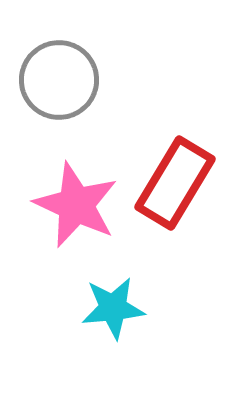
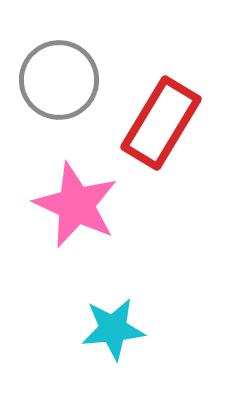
red rectangle: moved 14 px left, 60 px up
cyan star: moved 21 px down
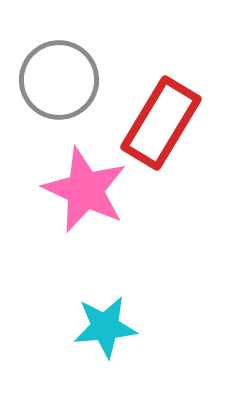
pink star: moved 9 px right, 15 px up
cyan star: moved 8 px left, 2 px up
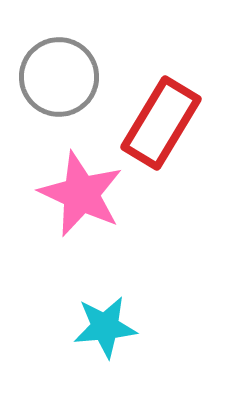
gray circle: moved 3 px up
pink star: moved 4 px left, 4 px down
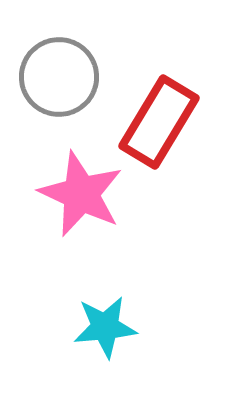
red rectangle: moved 2 px left, 1 px up
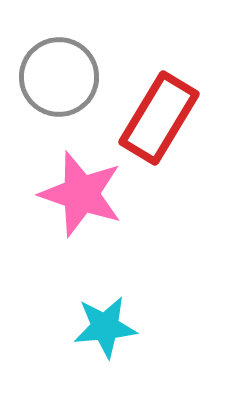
red rectangle: moved 4 px up
pink star: rotated 6 degrees counterclockwise
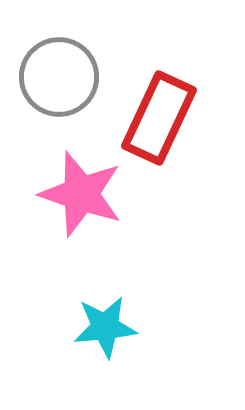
red rectangle: rotated 6 degrees counterclockwise
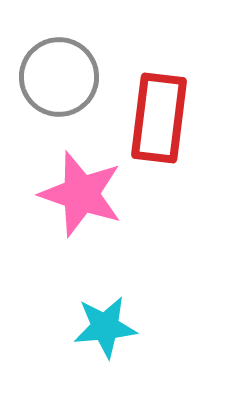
red rectangle: rotated 18 degrees counterclockwise
